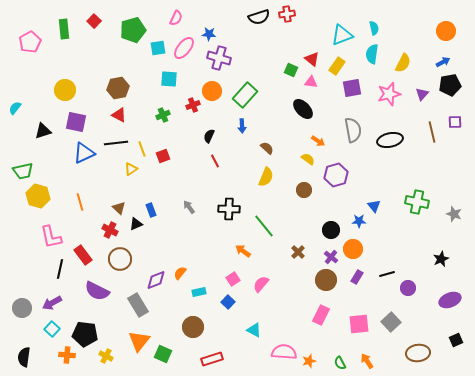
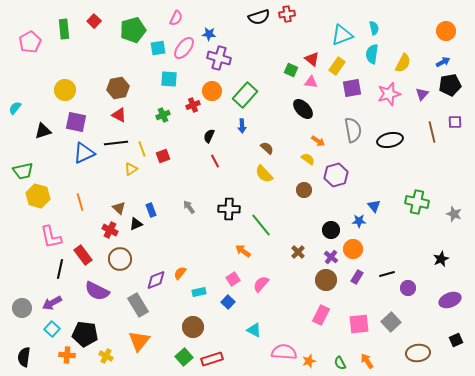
yellow semicircle at (266, 177): moved 2 px left, 3 px up; rotated 114 degrees clockwise
green line at (264, 226): moved 3 px left, 1 px up
green square at (163, 354): moved 21 px right, 3 px down; rotated 24 degrees clockwise
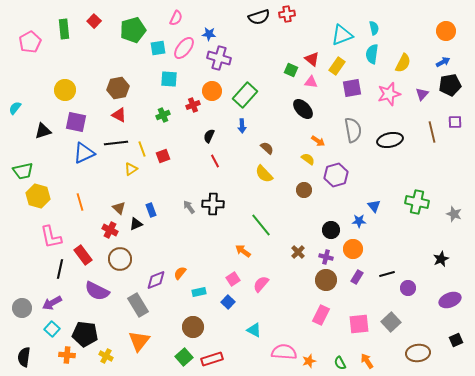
black cross at (229, 209): moved 16 px left, 5 px up
purple cross at (331, 257): moved 5 px left; rotated 24 degrees counterclockwise
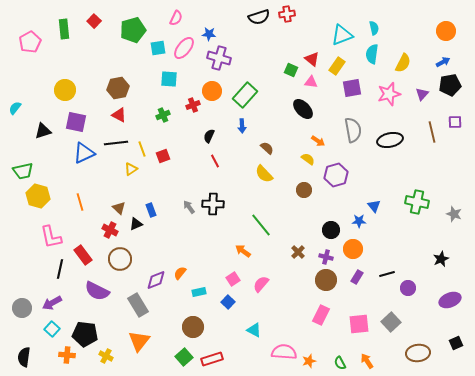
black square at (456, 340): moved 3 px down
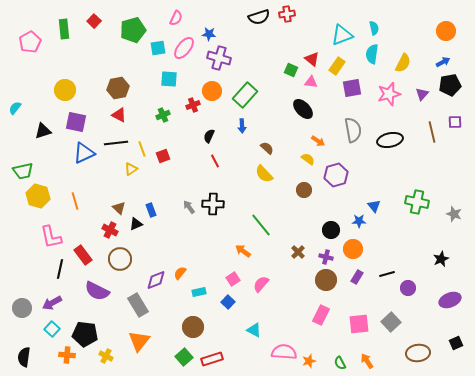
orange line at (80, 202): moved 5 px left, 1 px up
